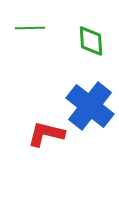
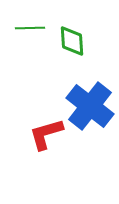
green diamond: moved 19 px left
red L-shape: rotated 30 degrees counterclockwise
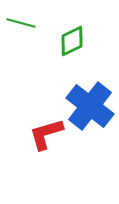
green line: moved 9 px left, 5 px up; rotated 16 degrees clockwise
green diamond: rotated 68 degrees clockwise
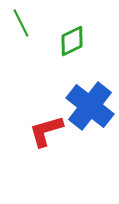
green line: rotated 48 degrees clockwise
red L-shape: moved 3 px up
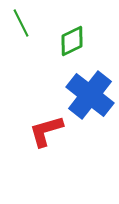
blue cross: moved 11 px up
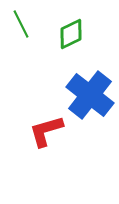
green line: moved 1 px down
green diamond: moved 1 px left, 7 px up
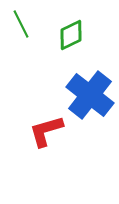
green diamond: moved 1 px down
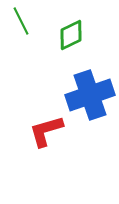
green line: moved 3 px up
blue cross: rotated 33 degrees clockwise
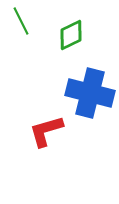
blue cross: moved 2 px up; rotated 33 degrees clockwise
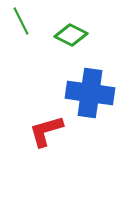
green diamond: rotated 52 degrees clockwise
blue cross: rotated 6 degrees counterclockwise
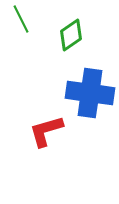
green line: moved 2 px up
green diamond: rotated 60 degrees counterclockwise
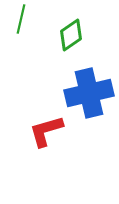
green line: rotated 40 degrees clockwise
blue cross: moved 1 px left; rotated 21 degrees counterclockwise
